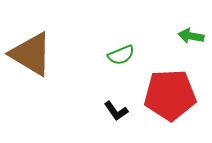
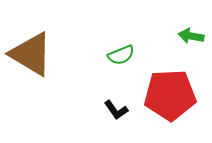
black L-shape: moved 1 px up
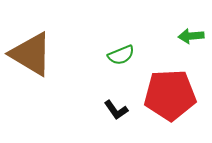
green arrow: rotated 15 degrees counterclockwise
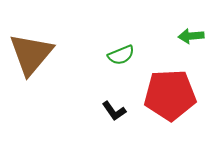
brown triangle: rotated 39 degrees clockwise
black L-shape: moved 2 px left, 1 px down
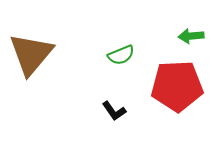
red pentagon: moved 7 px right, 9 px up
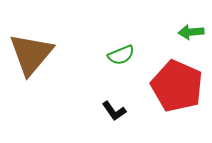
green arrow: moved 4 px up
red pentagon: rotated 27 degrees clockwise
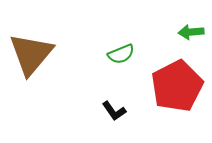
green semicircle: moved 1 px up
red pentagon: rotated 21 degrees clockwise
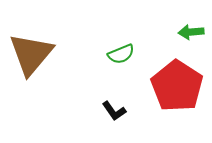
red pentagon: rotated 12 degrees counterclockwise
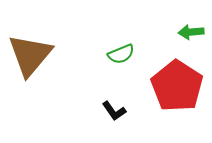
brown triangle: moved 1 px left, 1 px down
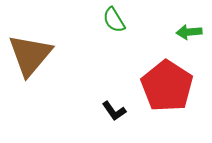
green arrow: moved 2 px left
green semicircle: moved 7 px left, 34 px up; rotated 80 degrees clockwise
red pentagon: moved 10 px left
